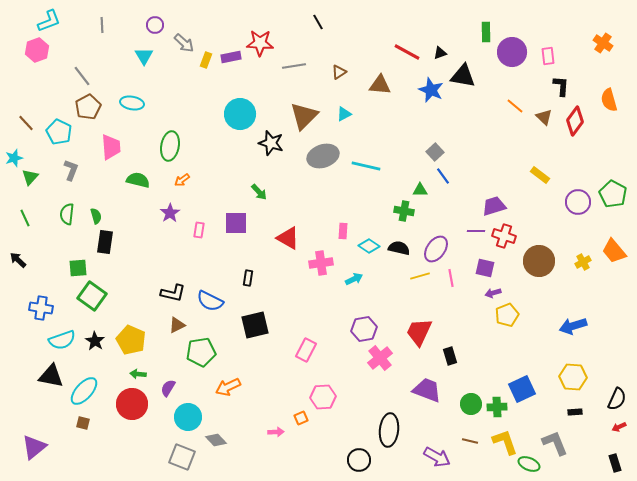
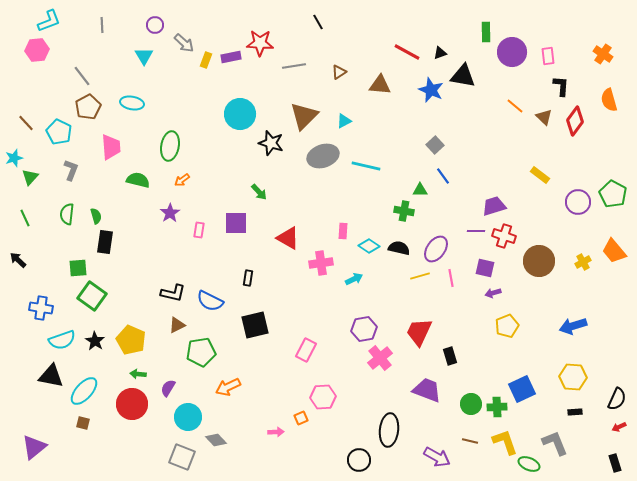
orange cross at (603, 43): moved 11 px down
pink hexagon at (37, 50): rotated 15 degrees clockwise
cyan triangle at (344, 114): moved 7 px down
gray square at (435, 152): moved 7 px up
yellow pentagon at (507, 315): moved 11 px down
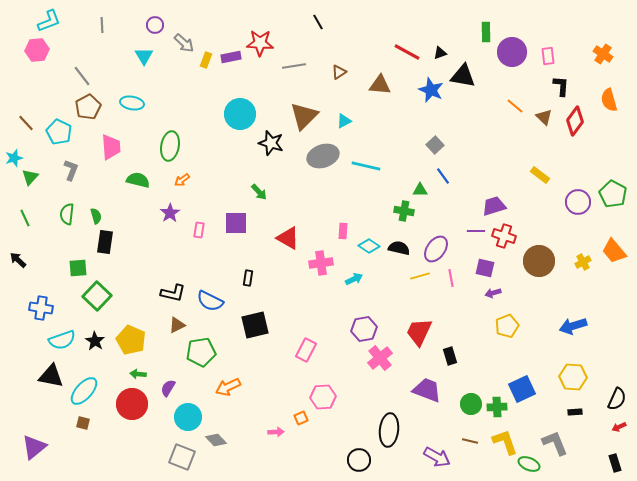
green square at (92, 296): moved 5 px right; rotated 8 degrees clockwise
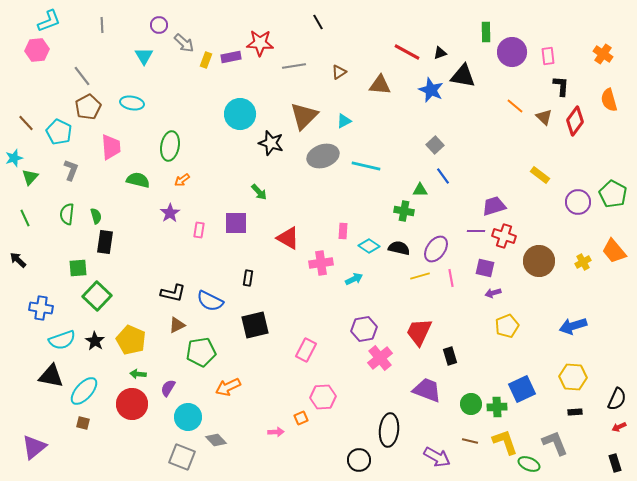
purple circle at (155, 25): moved 4 px right
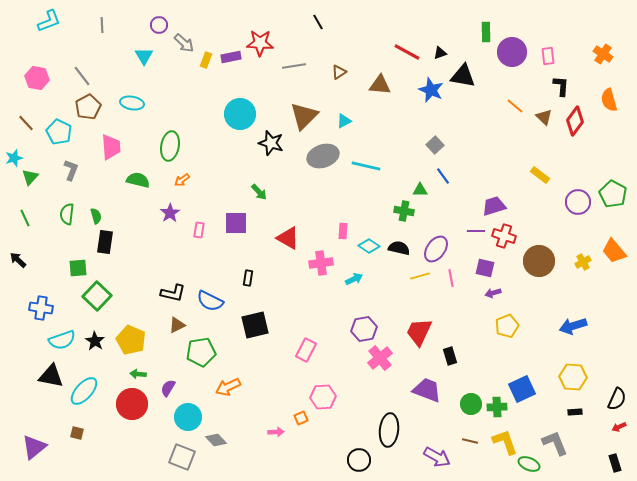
pink hexagon at (37, 50): moved 28 px down; rotated 15 degrees clockwise
brown square at (83, 423): moved 6 px left, 10 px down
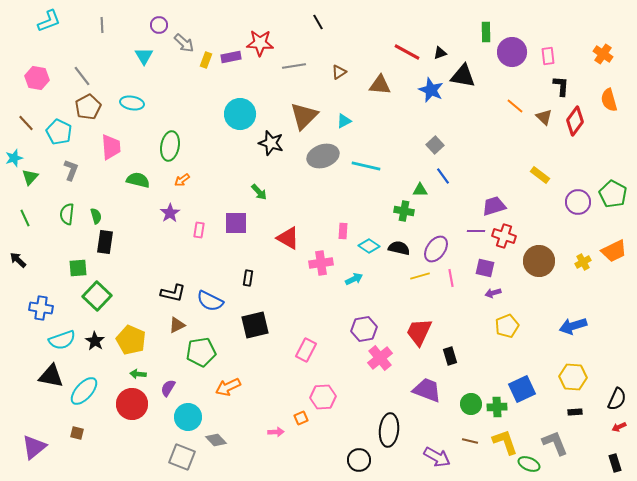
orange trapezoid at (614, 251): rotated 76 degrees counterclockwise
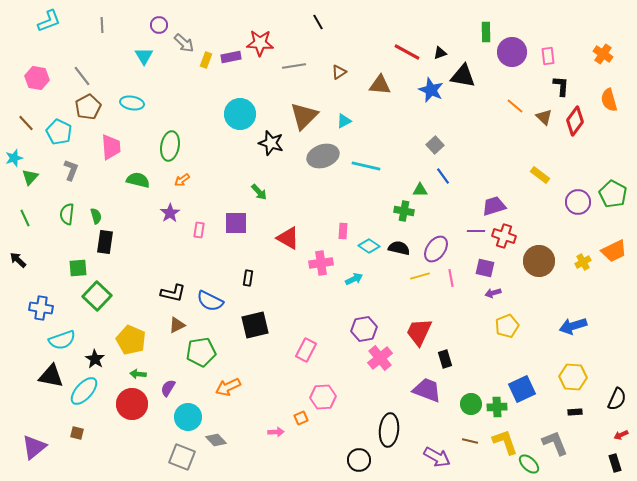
black star at (95, 341): moved 18 px down
black rectangle at (450, 356): moved 5 px left, 3 px down
red arrow at (619, 427): moved 2 px right, 8 px down
green ellipse at (529, 464): rotated 20 degrees clockwise
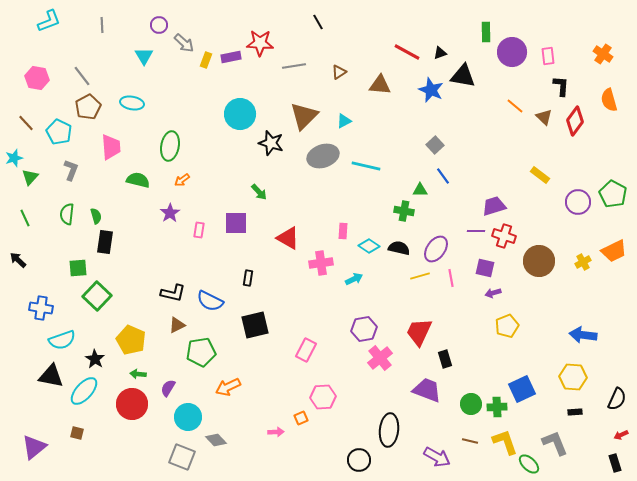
blue arrow at (573, 326): moved 10 px right, 9 px down; rotated 24 degrees clockwise
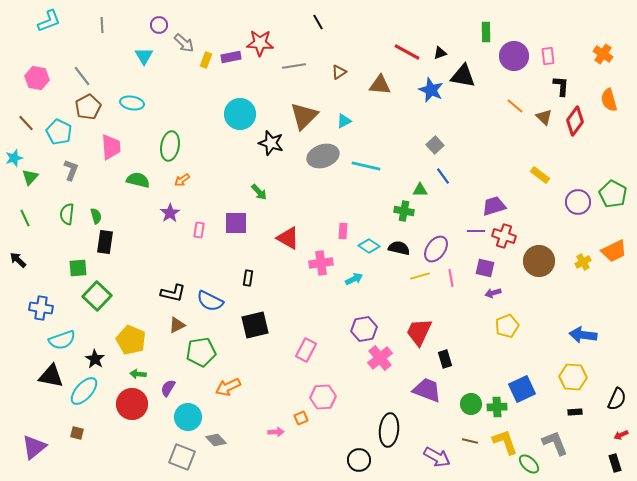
purple circle at (512, 52): moved 2 px right, 4 px down
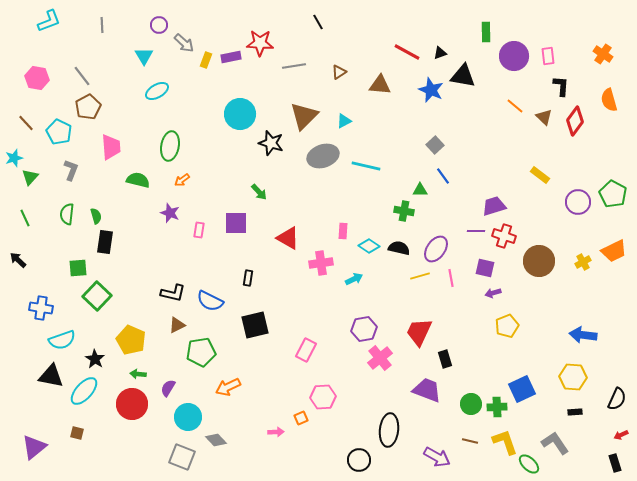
cyan ellipse at (132, 103): moved 25 px right, 12 px up; rotated 40 degrees counterclockwise
purple star at (170, 213): rotated 18 degrees counterclockwise
gray L-shape at (555, 443): rotated 12 degrees counterclockwise
